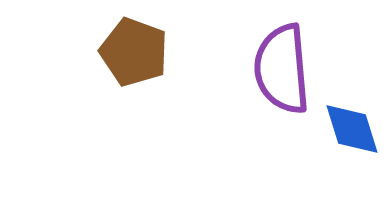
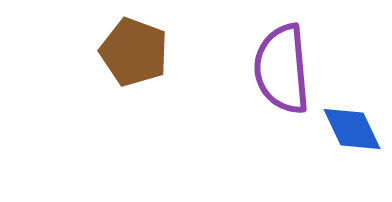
blue diamond: rotated 8 degrees counterclockwise
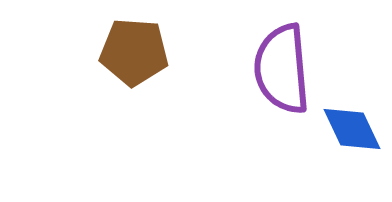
brown pentagon: rotated 16 degrees counterclockwise
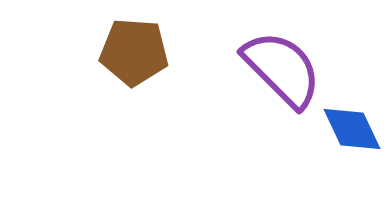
purple semicircle: rotated 140 degrees clockwise
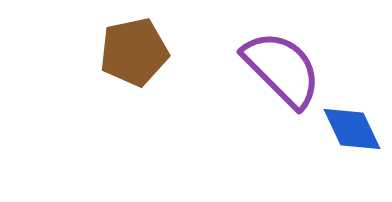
brown pentagon: rotated 16 degrees counterclockwise
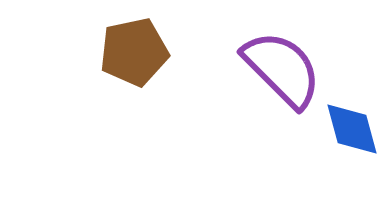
blue diamond: rotated 10 degrees clockwise
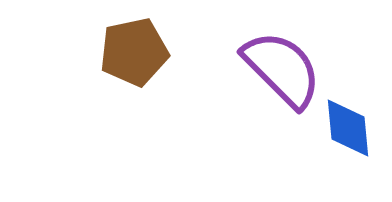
blue diamond: moved 4 px left, 1 px up; rotated 10 degrees clockwise
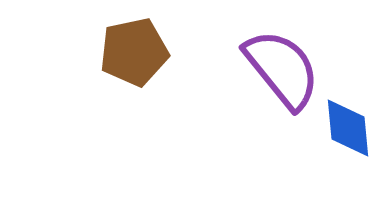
purple semicircle: rotated 6 degrees clockwise
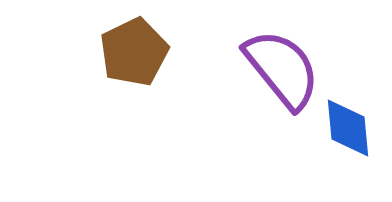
brown pentagon: rotated 14 degrees counterclockwise
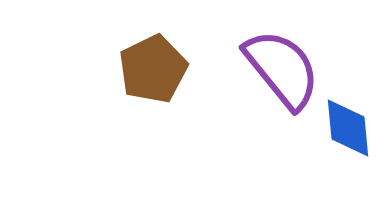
brown pentagon: moved 19 px right, 17 px down
